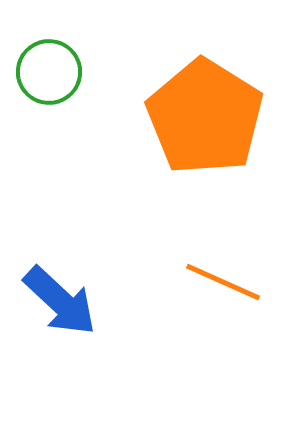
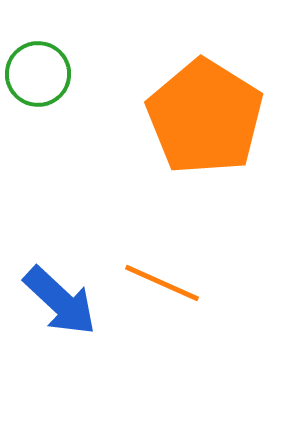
green circle: moved 11 px left, 2 px down
orange line: moved 61 px left, 1 px down
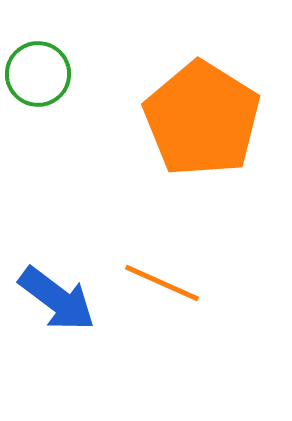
orange pentagon: moved 3 px left, 2 px down
blue arrow: moved 3 px left, 2 px up; rotated 6 degrees counterclockwise
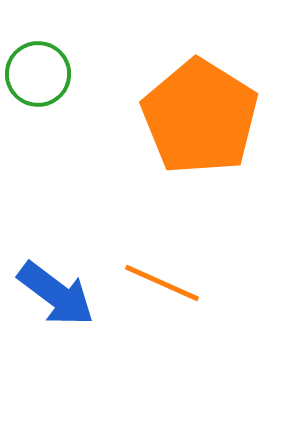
orange pentagon: moved 2 px left, 2 px up
blue arrow: moved 1 px left, 5 px up
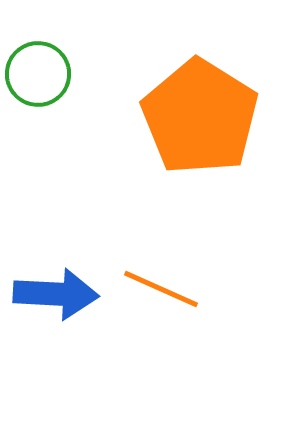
orange line: moved 1 px left, 6 px down
blue arrow: rotated 34 degrees counterclockwise
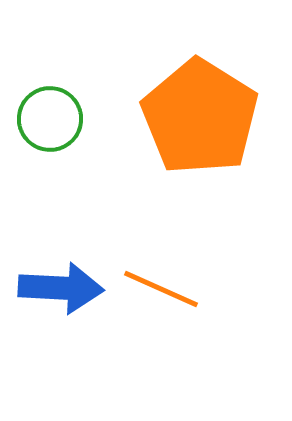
green circle: moved 12 px right, 45 px down
blue arrow: moved 5 px right, 6 px up
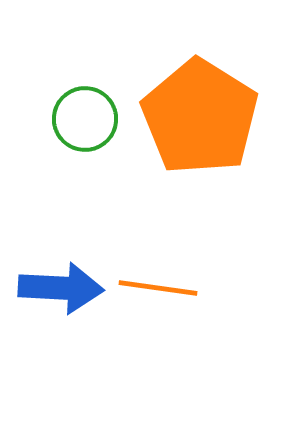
green circle: moved 35 px right
orange line: moved 3 px left, 1 px up; rotated 16 degrees counterclockwise
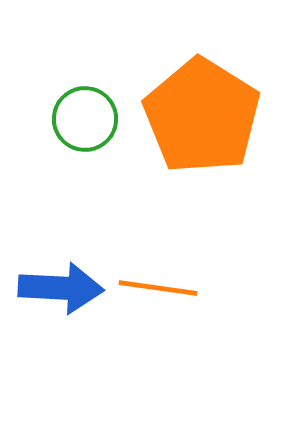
orange pentagon: moved 2 px right, 1 px up
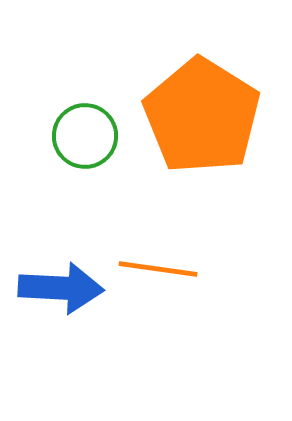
green circle: moved 17 px down
orange line: moved 19 px up
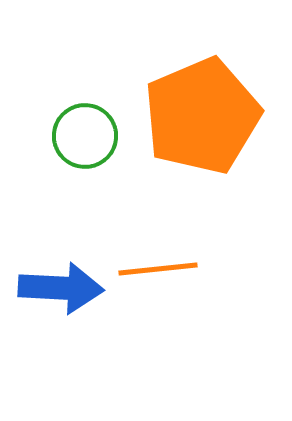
orange pentagon: rotated 17 degrees clockwise
orange line: rotated 14 degrees counterclockwise
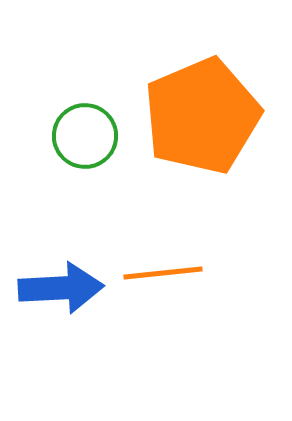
orange line: moved 5 px right, 4 px down
blue arrow: rotated 6 degrees counterclockwise
